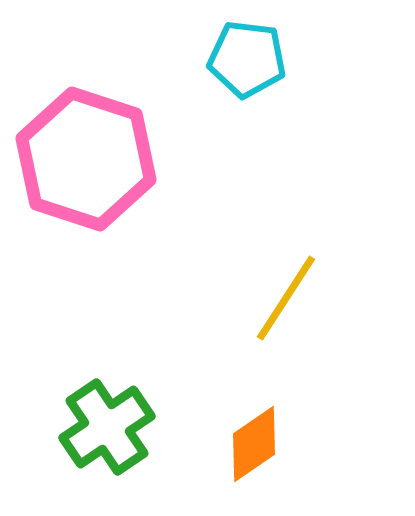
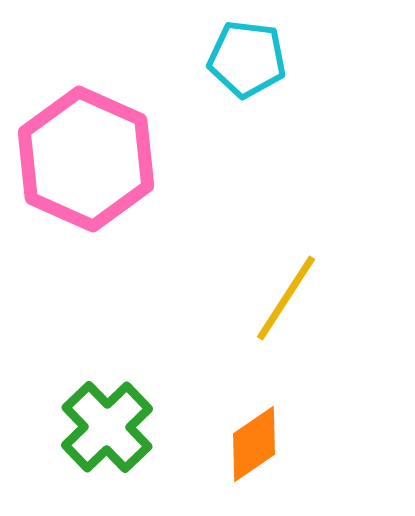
pink hexagon: rotated 6 degrees clockwise
green cross: rotated 10 degrees counterclockwise
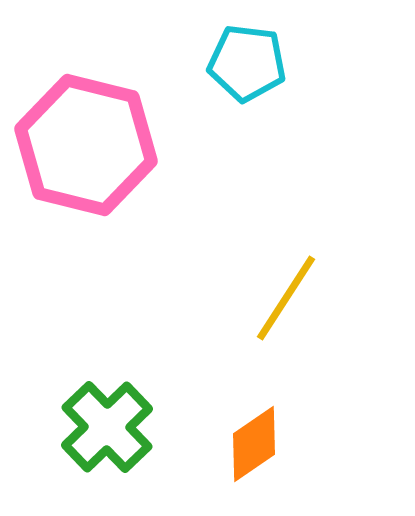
cyan pentagon: moved 4 px down
pink hexagon: moved 14 px up; rotated 10 degrees counterclockwise
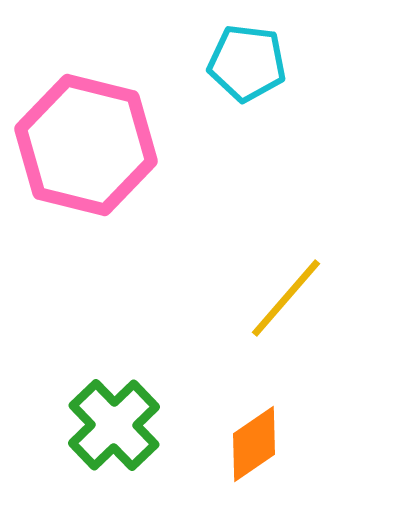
yellow line: rotated 8 degrees clockwise
green cross: moved 7 px right, 2 px up
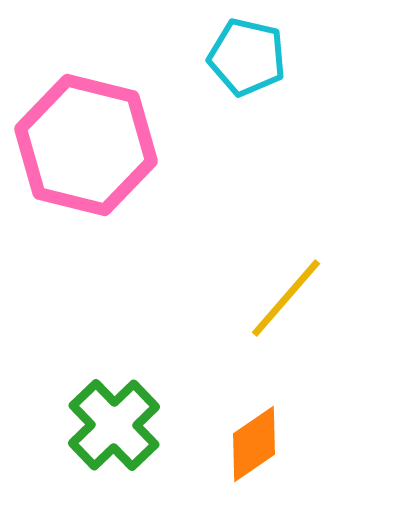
cyan pentagon: moved 6 px up; rotated 6 degrees clockwise
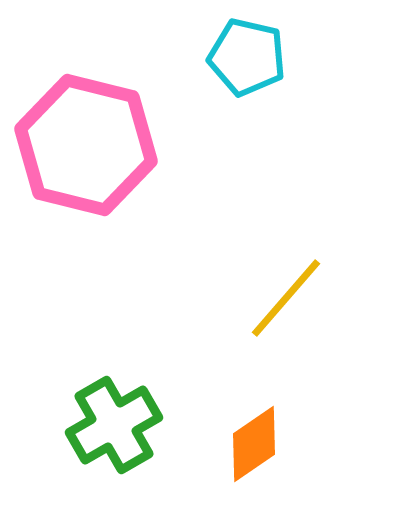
green cross: rotated 14 degrees clockwise
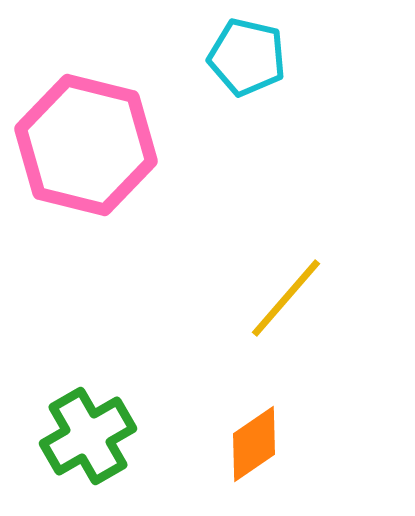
green cross: moved 26 px left, 11 px down
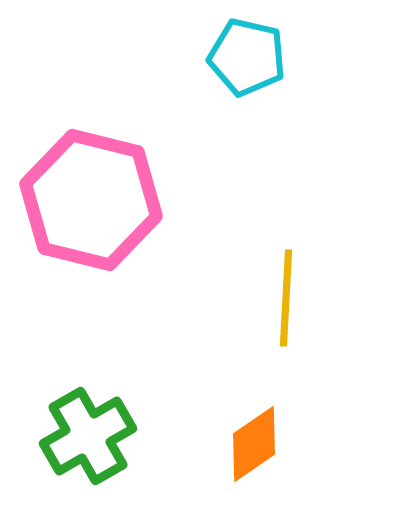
pink hexagon: moved 5 px right, 55 px down
yellow line: rotated 38 degrees counterclockwise
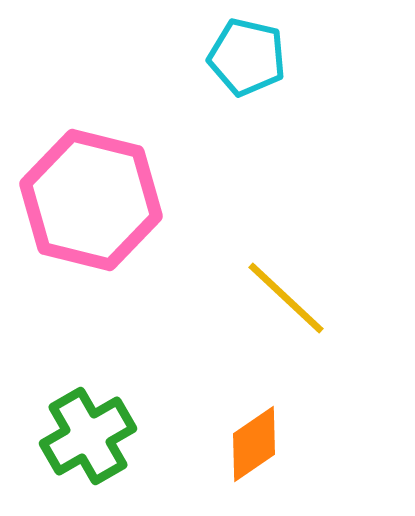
yellow line: rotated 50 degrees counterclockwise
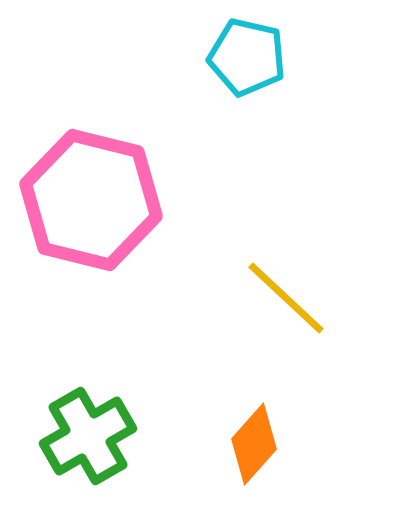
orange diamond: rotated 14 degrees counterclockwise
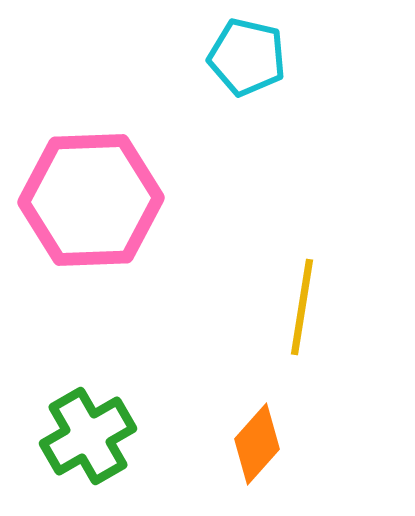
pink hexagon: rotated 16 degrees counterclockwise
yellow line: moved 16 px right, 9 px down; rotated 56 degrees clockwise
orange diamond: moved 3 px right
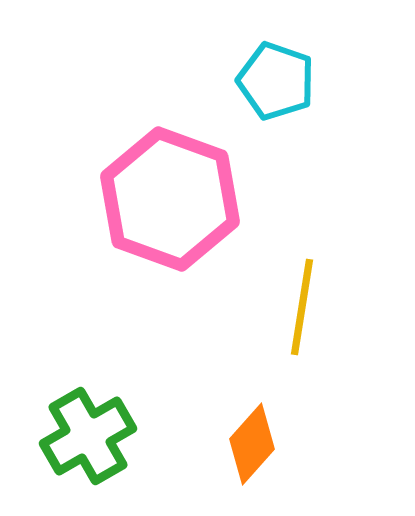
cyan pentagon: moved 29 px right, 24 px down; rotated 6 degrees clockwise
pink hexagon: moved 79 px right, 1 px up; rotated 22 degrees clockwise
orange diamond: moved 5 px left
